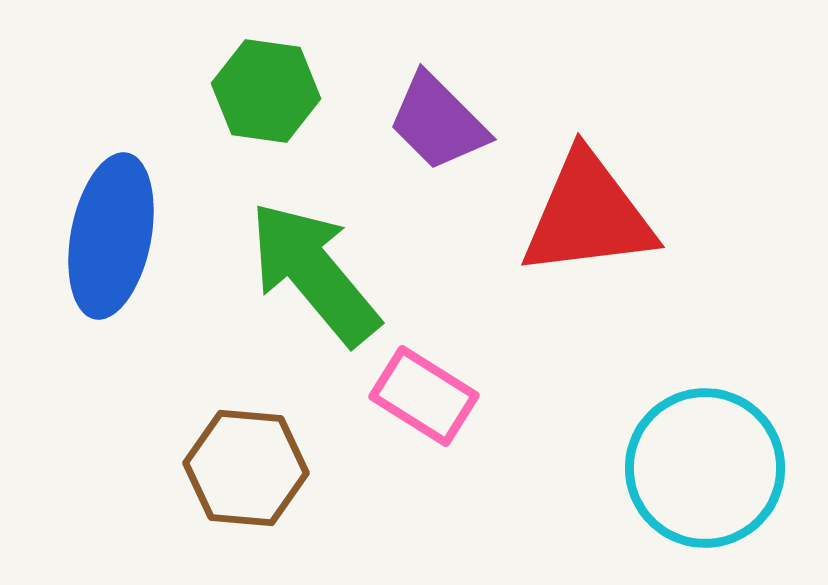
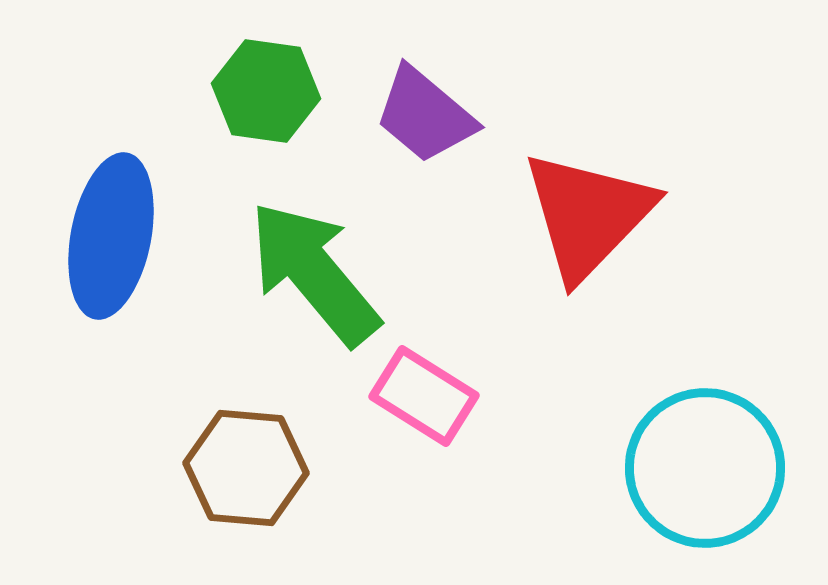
purple trapezoid: moved 13 px left, 7 px up; rotated 5 degrees counterclockwise
red triangle: rotated 39 degrees counterclockwise
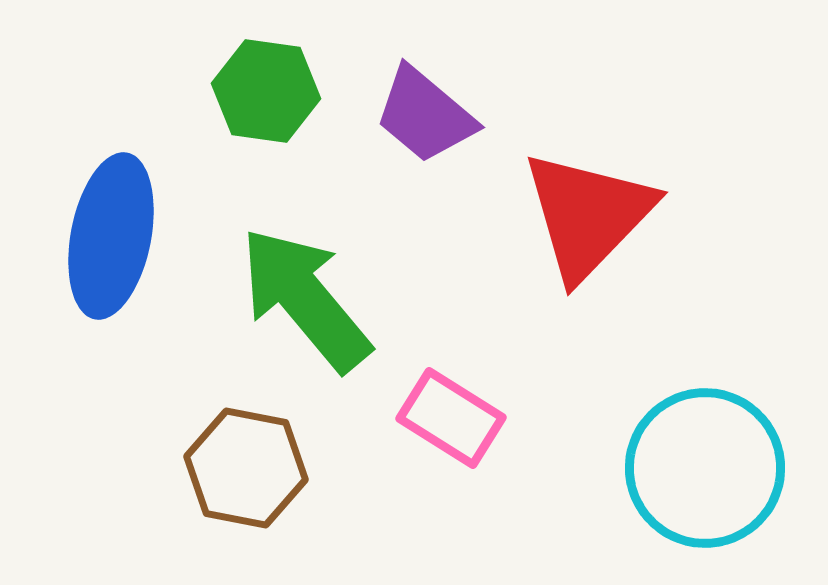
green arrow: moved 9 px left, 26 px down
pink rectangle: moved 27 px right, 22 px down
brown hexagon: rotated 6 degrees clockwise
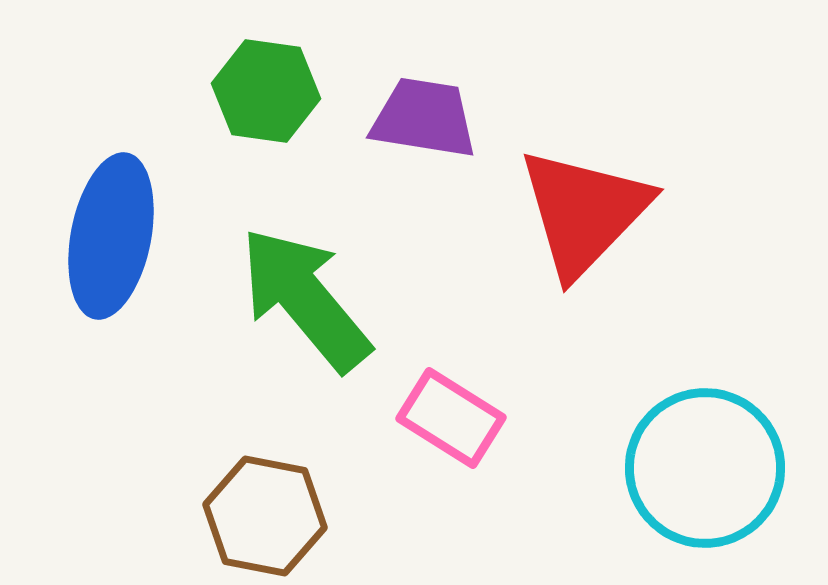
purple trapezoid: moved 1 px left, 3 px down; rotated 149 degrees clockwise
red triangle: moved 4 px left, 3 px up
brown hexagon: moved 19 px right, 48 px down
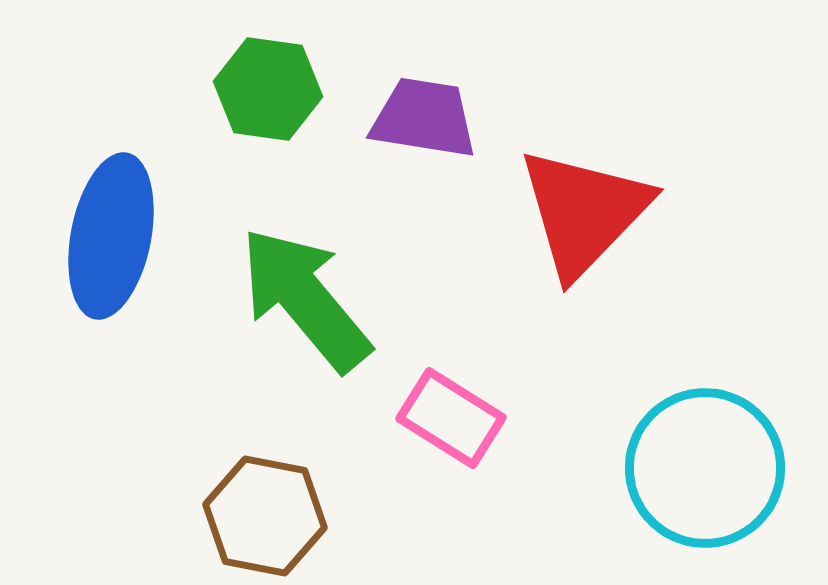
green hexagon: moved 2 px right, 2 px up
